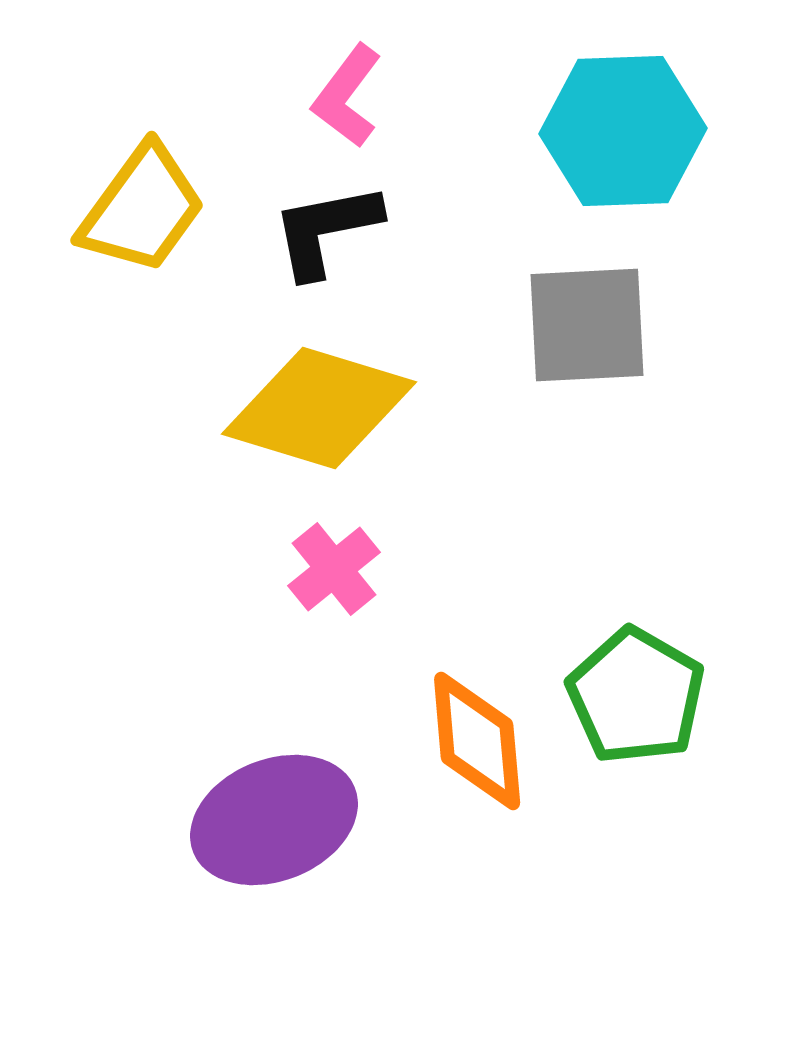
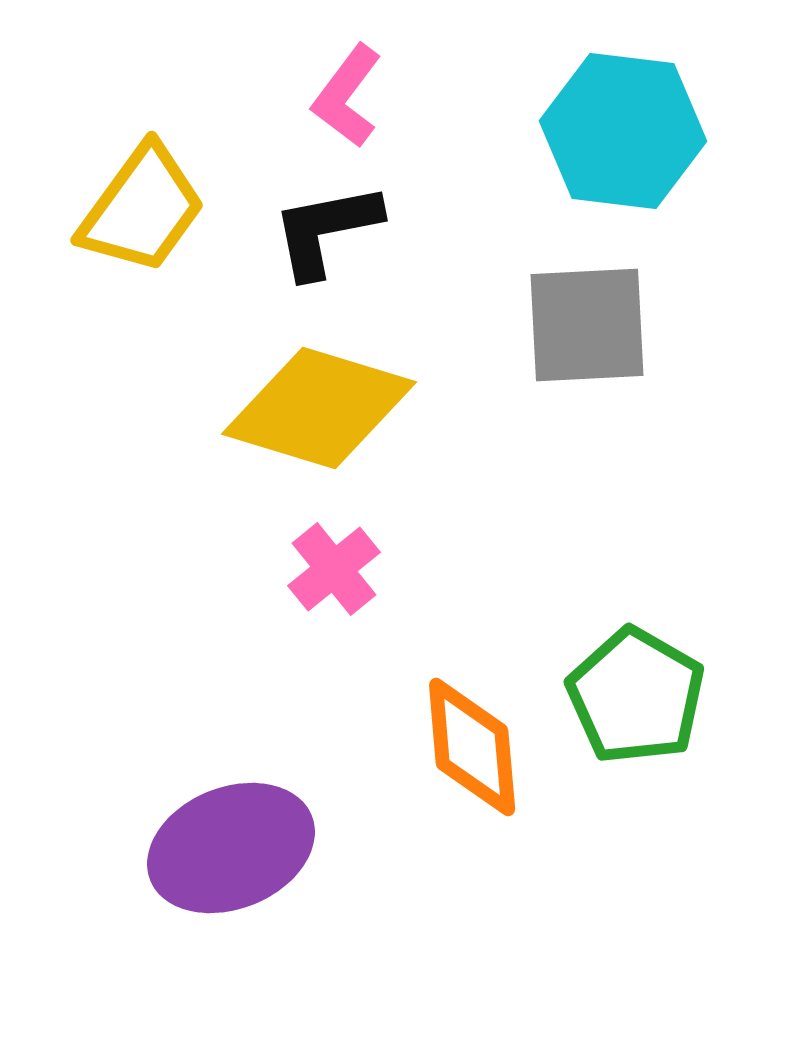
cyan hexagon: rotated 9 degrees clockwise
orange diamond: moved 5 px left, 6 px down
purple ellipse: moved 43 px left, 28 px down
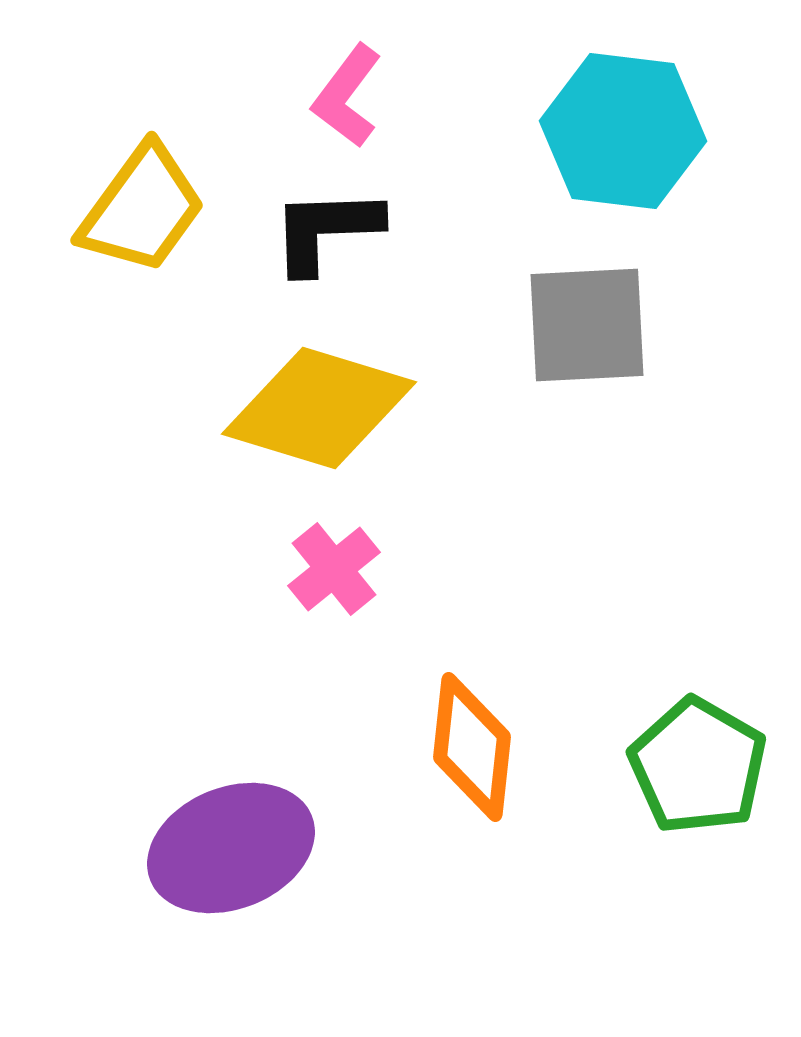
black L-shape: rotated 9 degrees clockwise
green pentagon: moved 62 px right, 70 px down
orange diamond: rotated 11 degrees clockwise
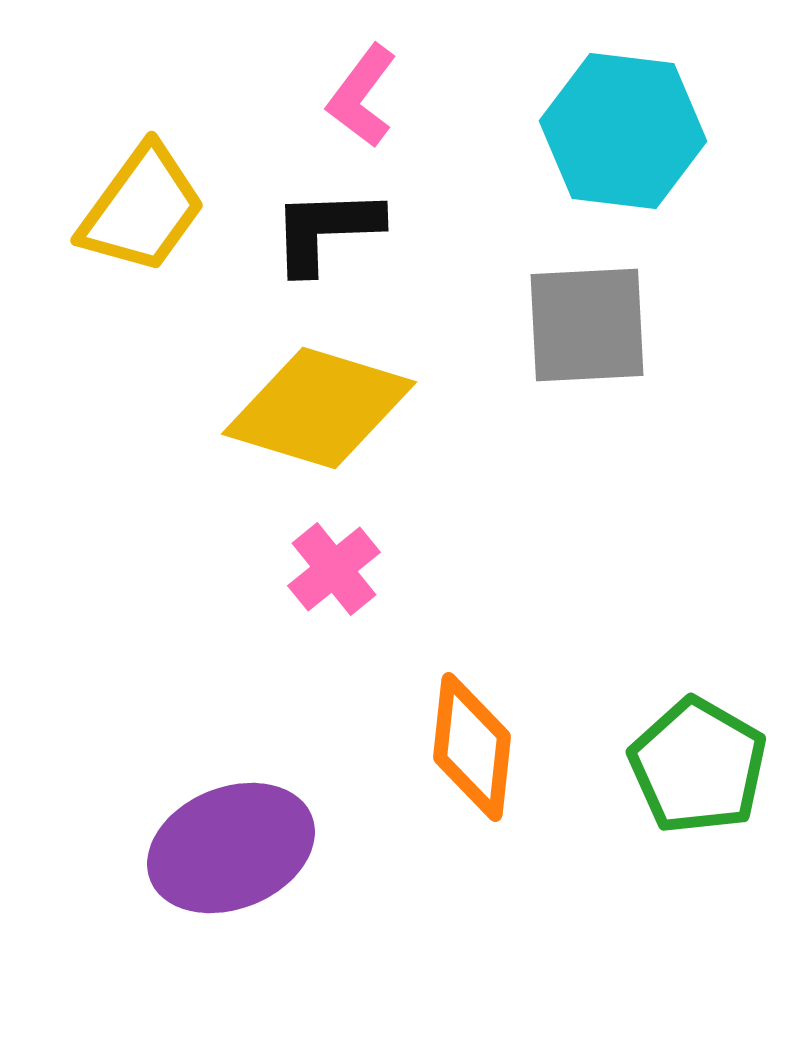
pink L-shape: moved 15 px right
